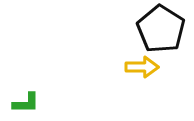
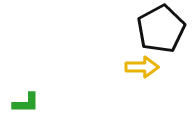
black pentagon: rotated 12 degrees clockwise
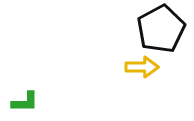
green L-shape: moved 1 px left, 1 px up
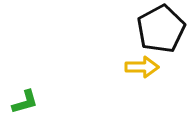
green L-shape: rotated 16 degrees counterclockwise
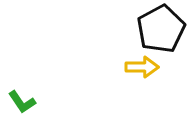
green L-shape: moved 3 px left; rotated 72 degrees clockwise
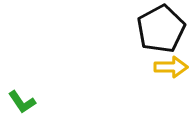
yellow arrow: moved 29 px right
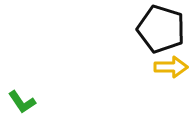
black pentagon: rotated 27 degrees counterclockwise
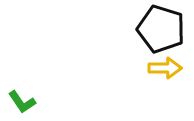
yellow arrow: moved 6 px left, 1 px down
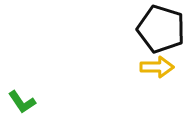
yellow arrow: moved 8 px left, 1 px up
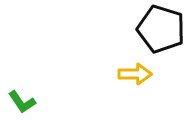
yellow arrow: moved 22 px left, 7 px down
